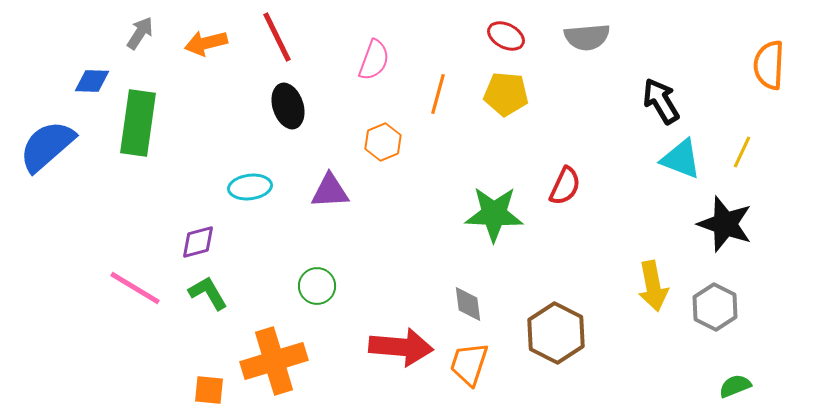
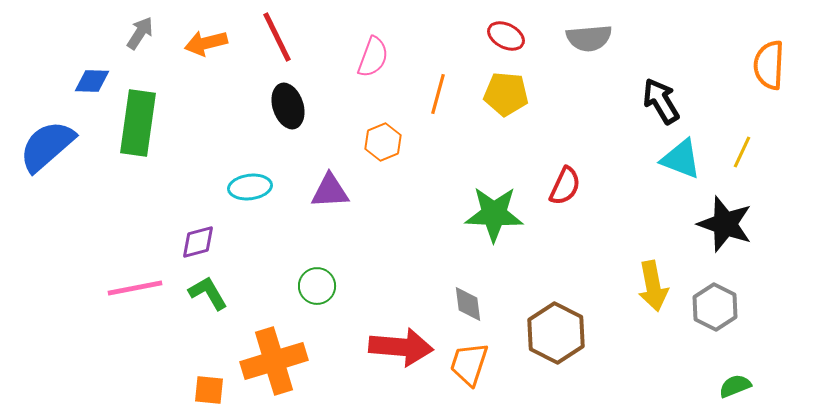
gray semicircle: moved 2 px right, 1 px down
pink semicircle: moved 1 px left, 3 px up
pink line: rotated 42 degrees counterclockwise
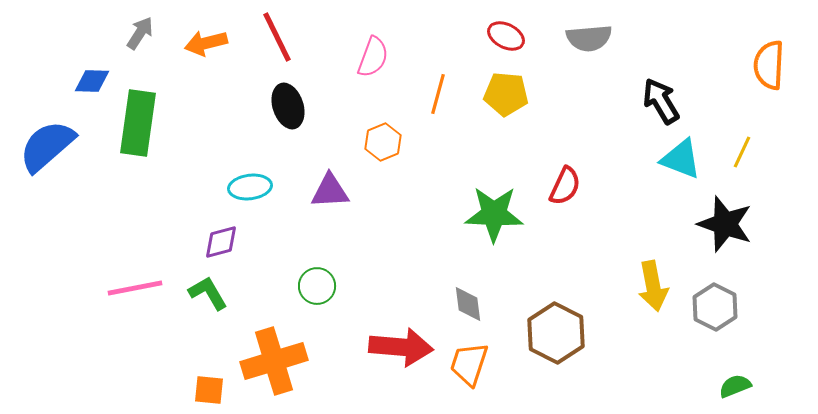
purple diamond: moved 23 px right
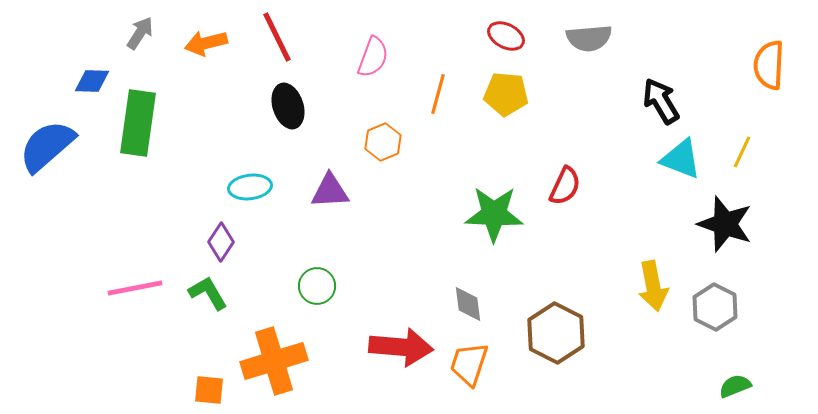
purple diamond: rotated 42 degrees counterclockwise
